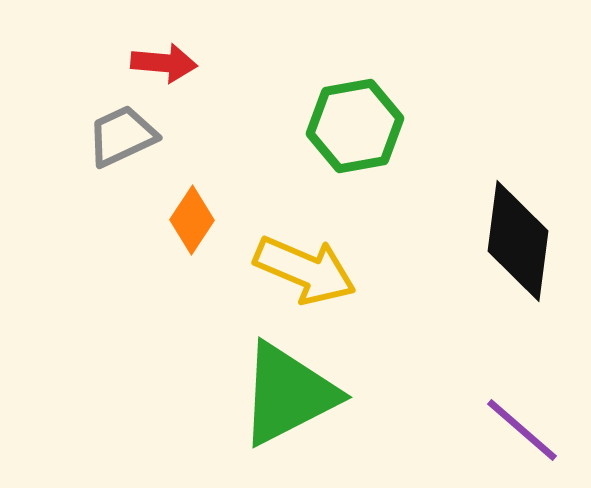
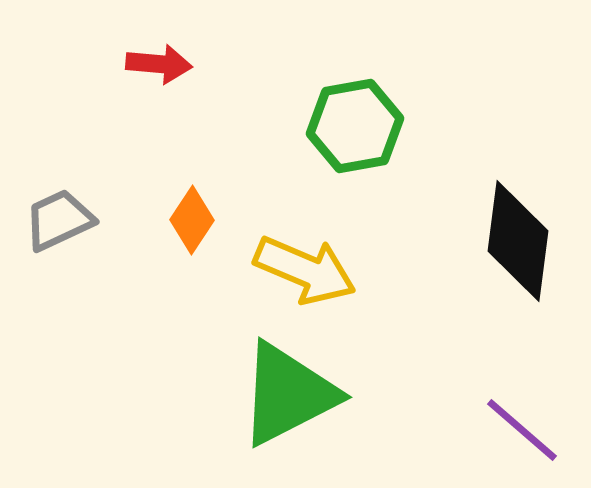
red arrow: moved 5 px left, 1 px down
gray trapezoid: moved 63 px left, 84 px down
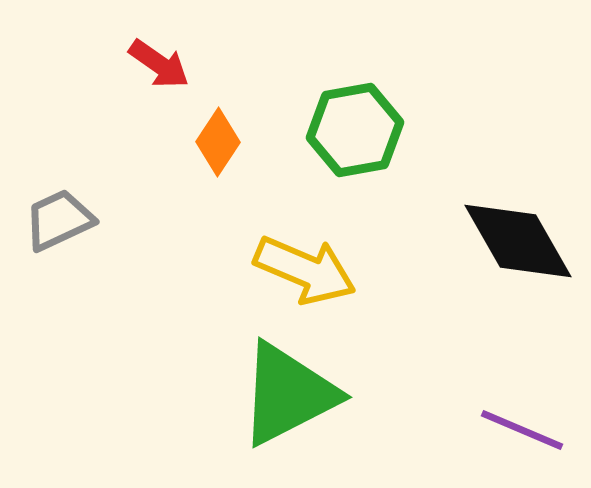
red arrow: rotated 30 degrees clockwise
green hexagon: moved 4 px down
orange diamond: moved 26 px right, 78 px up
black diamond: rotated 37 degrees counterclockwise
purple line: rotated 18 degrees counterclockwise
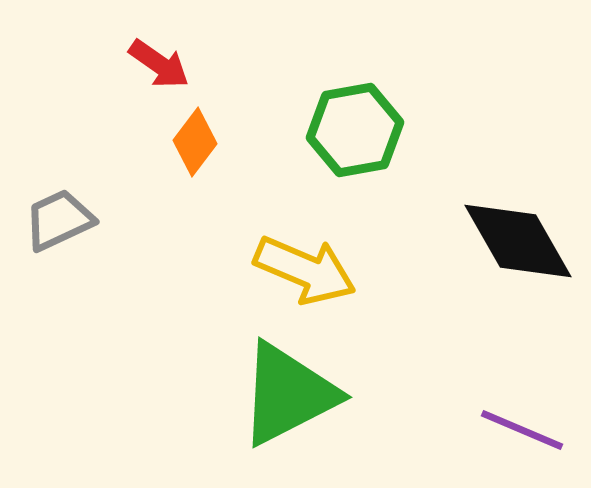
orange diamond: moved 23 px left; rotated 4 degrees clockwise
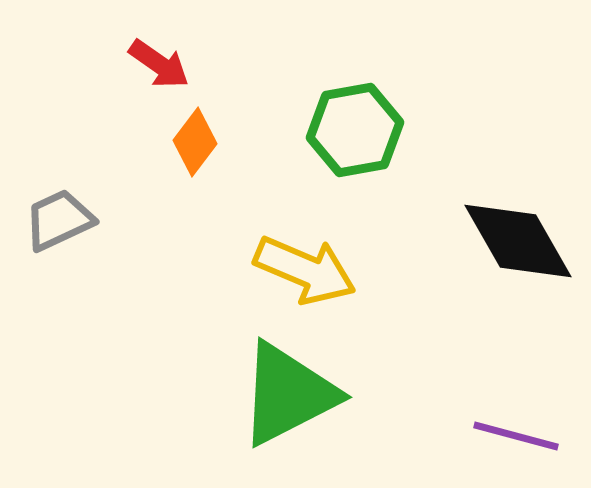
purple line: moved 6 px left, 6 px down; rotated 8 degrees counterclockwise
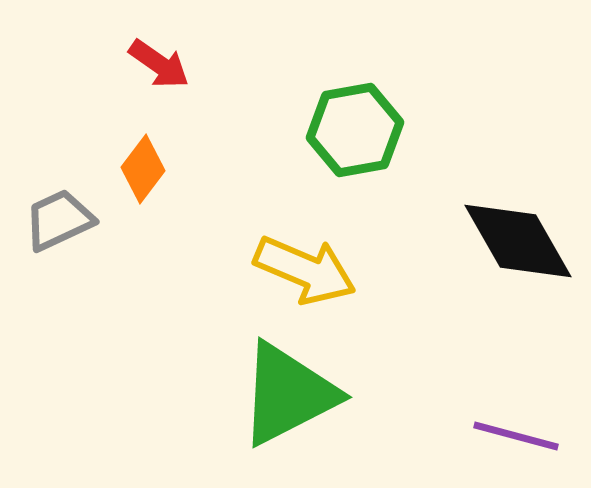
orange diamond: moved 52 px left, 27 px down
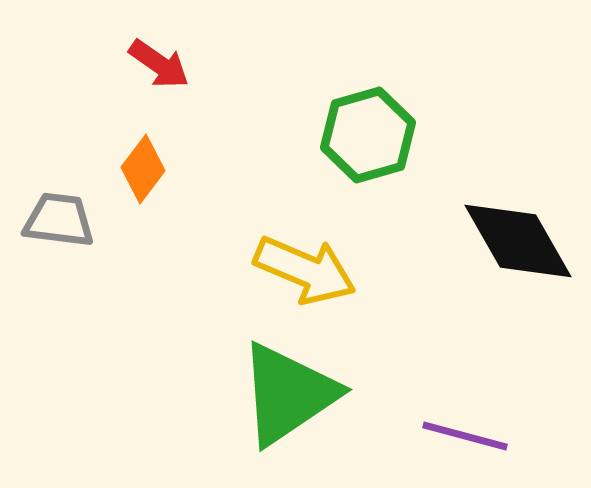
green hexagon: moved 13 px right, 5 px down; rotated 6 degrees counterclockwise
gray trapezoid: rotated 32 degrees clockwise
green triangle: rotated 7 degrees counterclockwise
purple line: moved 51 px left
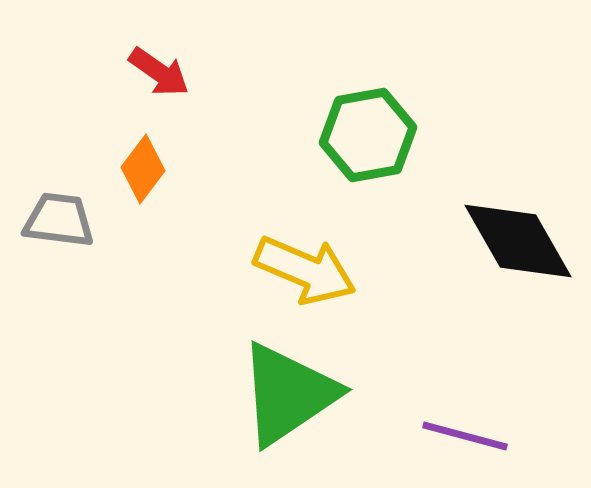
red arrow: moved 8 px down
green hexagon: rotated 6 degrees clockwise
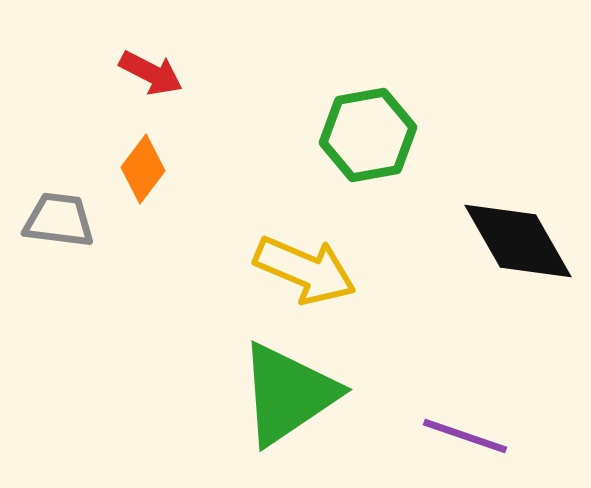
red arrow: moved 8 px left, 1 px down; rotated 8 degrees counterclockwise
purple line: rotated 4 degrees clockwise
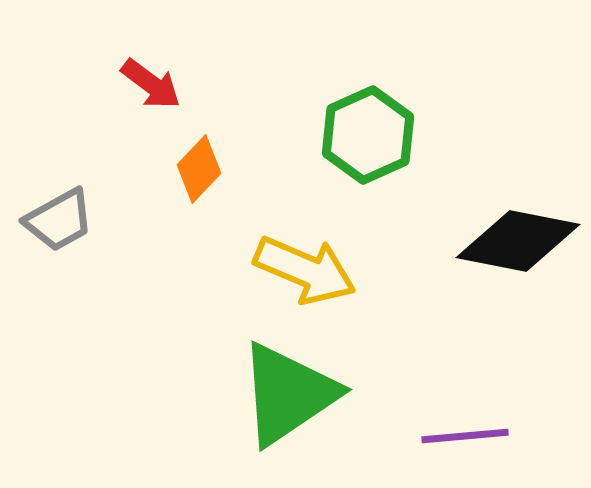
red arrow: moved 11 px down; rotated 10 degrees clockwise
green hexagon: rotated 14 degrees counterclockwise
orange diamond: moved 56 px right; rotated 6 degrees clockwise
gray trapezoid: rotated 144 degrees clockwise
black diamond: rotated 49 degrees counterclockwise
purple line: rotated 24 degrees counterclockwise
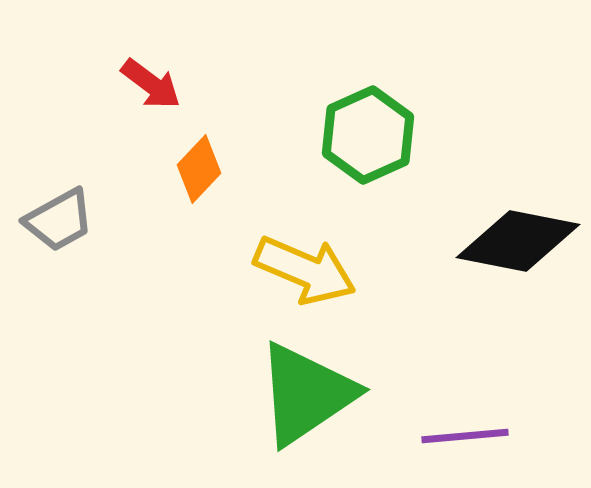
green triangle: moved 18 px right
